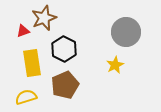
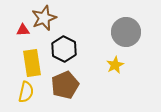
red triangle: moved 1 px up; rotated 16 degrees clockwise
yellow semicircle: moved 5 px up; rotated 120 degrees clockwise
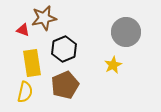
brown star: rotated 10 degrees clockwise
red triangle: rotated 24 degrees clockwise
black hexagon: rotated 10 degrees clockwise
yellow star: moved 2 px left
yellow semicircle: moved 1 px left
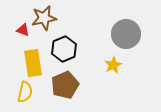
gray circle: moved 2 px down
yellow rectangle: moved 1 px right
